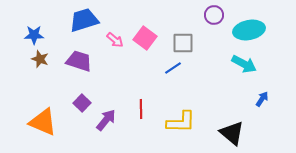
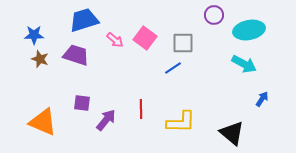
purple trapezoid: moved 3 px left, 6 px up
purple square: rotated 36 degrees counterclockwise
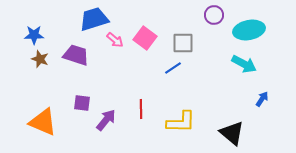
blue trapezoid: moved 10 px right, 1 px up
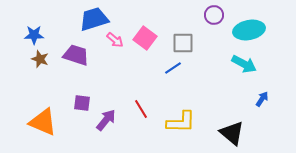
red line: rotated 30 degrees counterclockwise
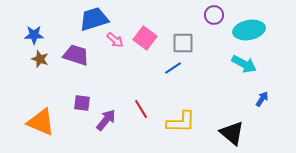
orange triangle: moved 2 px left
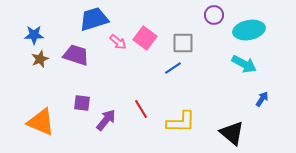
pink arrow: moved 3 px right, 2 px down
brown star: rotated 30 degrees clockwise
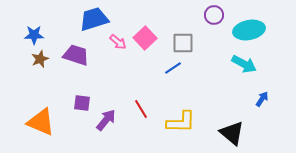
pink square: rotated 10 degrees clockwise
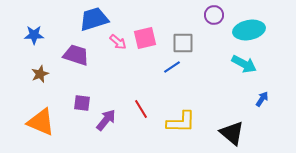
pink square: rotated 30 degrees clockwise
brown star: moved 15 px down
blue line: moved 1 px left, 1 px up
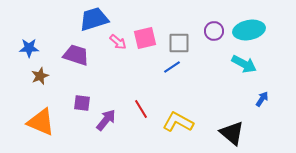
purple circle: moved 16 px down
blue star: moved 5 px left, 13 px down
gray square: moved 4 px left
brown star: moved 2 px down
yellow L-shape: moved 3 px left; rotated 152 degrees counterclockwise
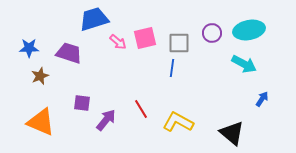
purple circle: moved 2 px left, 2 px down
purple trapezoid: moved 7 px left, 2 px up
blue line: moved 1 px down; rotated 48 degrees counterclockwise
